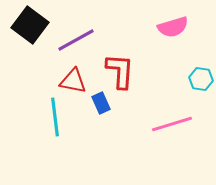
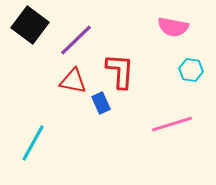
pink semicircle: rotated 28 degrees clockwise
purple line: rotated 15 degrees counterclockwise
cyan hexagon: moved 10 px left, 9 px up
cyan line: moved 22 px left, 26 px down; rotated 36 degrees clockwise
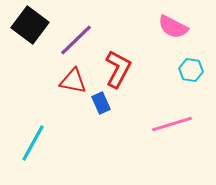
pink semicircle: rotated 16 degrees clockwise
red L-shape: moved 2 px left, 2 px up; rotated 24 degrees clockwise
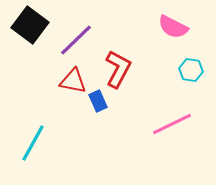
blue rectangle: moved 3 px left, 2 px up
pink line: rotated 9 degrees counterclockwise
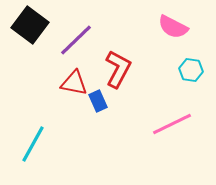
red triangle: moved 1 px right, 2 px down
cyan line: moved 1 px down
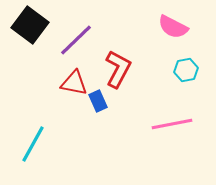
cyan hexagon: moved 5 px left; rotated 20 degrees counterclockwise
pink line: rotated 15 degrees clockwise
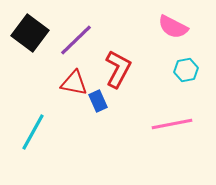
black square: moved 8 px down
cyan line: moved 12 px up
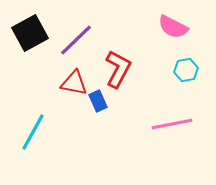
black square: rotated 24 degrees clockwise
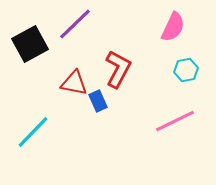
pink semicircle: rotated 92 degrees counterclockwise
black square: moved 11 px down
purple line: moved 1 px left, 16 px up
pink line: moved 3 px right, 3 px up; rotated 15 degrees counterclockwise
cyan line: rotated 15 degrees clockwise
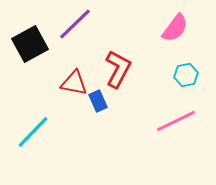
pink semicircle: moved 2 px right, 1 px down; rotated 12 degrees clockwise
cyan hexagon: moved 5 px down
pink line: moved 1 px right
